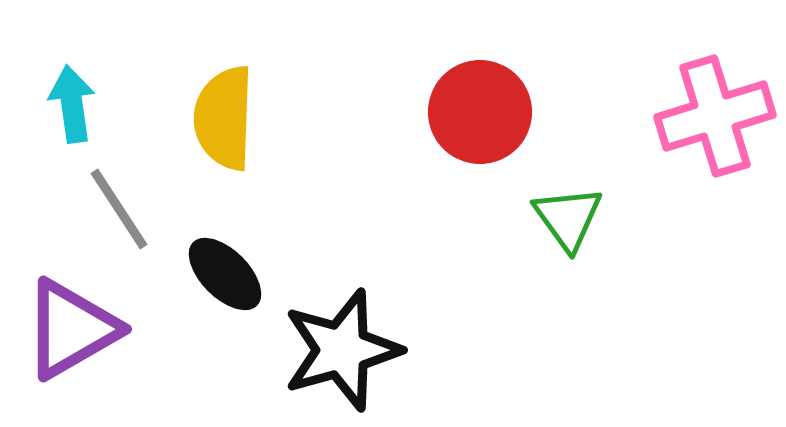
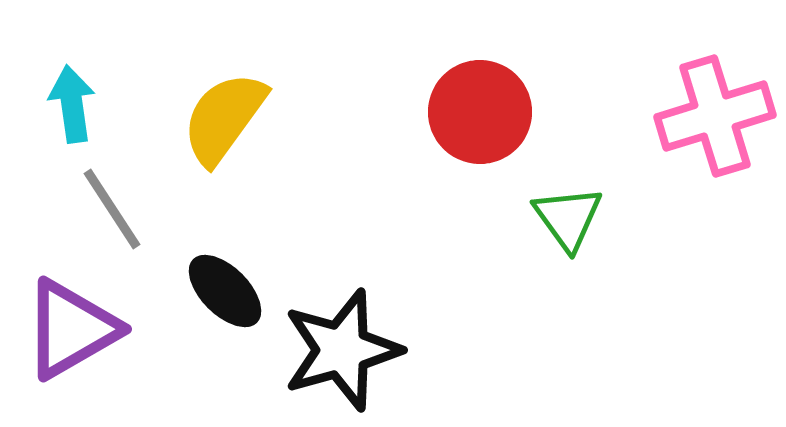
yellow semicircle: rotated 34 degrees clockwise
gray line: moved 7 px left
black ellipse: moved 17 px down
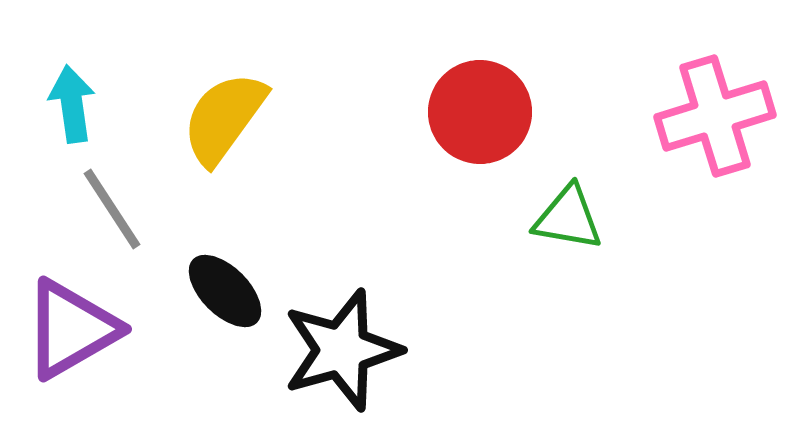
green triangle: rotated 44 degrees counterclockwise
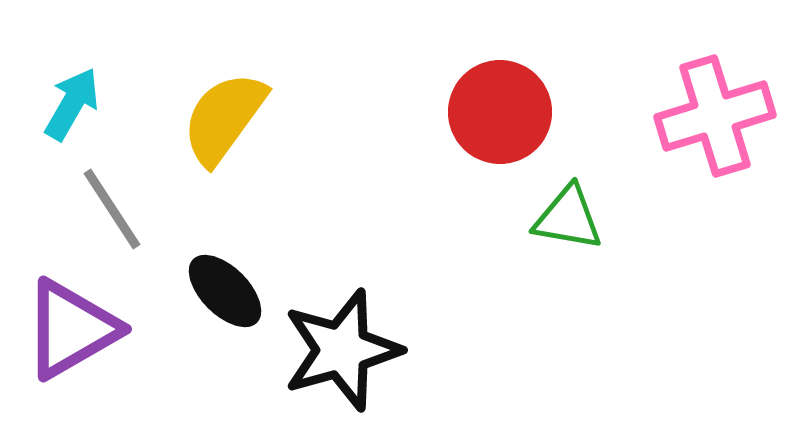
cyan arrow: rotated 38 degrees clockwise
red circle: moved 20 px right
